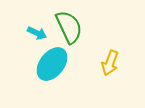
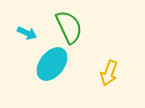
cyan arrow: moved 10 px left
yellow arrow: moved 1 px left, 10 px down
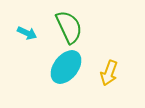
cyan ellipse: moved 14 px right, 3 px down
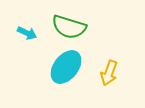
green semicircle: rotated 132 degrees clockwise
